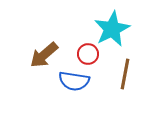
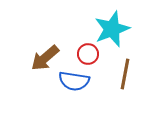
cyan star: rotated 6 degrees clockwise
brown arrow: moved 1 px right, 3 px down
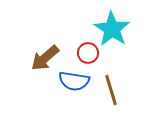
cyan star: rotated 18 degrees counterclockwise
red circle: moved 1 px up
brown line: moved 14 px left, 16 px down; rotated 28 degrees counterclockwise
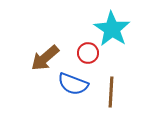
blue semicircle: moved 1 px left, 3 px down; rotated 12 degrees clockwise
brown line: moved 2 px down; rotated 20 degrees clockwise
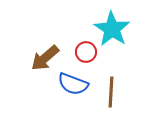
red circle: moved 2 px left, 1 px up
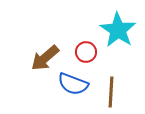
cyan star: moved 6 px right, 1 px down
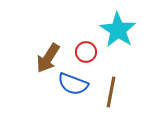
brown arrow: moved 3 px right; rotated 16 degrees counterclockwise
brown line: rotated 8 degrees clockwise
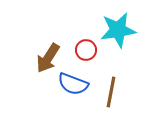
cyan star: rotated 30 degrees clockwise
red circle: moved 2 px up
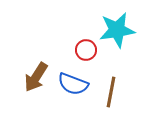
cyan star: moved 1 px left
brown arrow: moved 12 px left, 19 px down
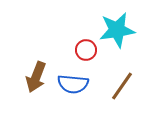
brown arrow: rotated 12 degrees counterclockwise
blue semicircle: rotated 16 degrees counterclockwise
brown line: moved 11 px right, 6 px up; rotated 24 degrees clockwise
